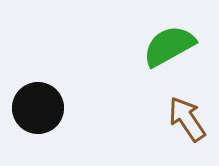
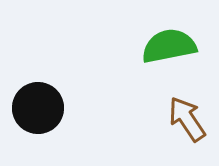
green semicircle: rotated 18 degrees clockwise
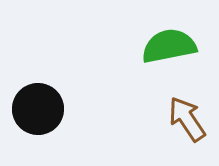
black circle: moved 1 px down
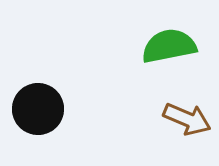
brown arrow: rotated 147 degrees clockwise
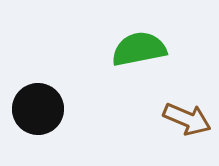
green semicircle: moved 30 px left, 3 px down
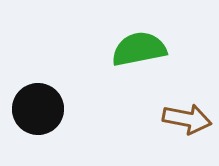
brown arrow: rotated 12 degrees counterclockwise
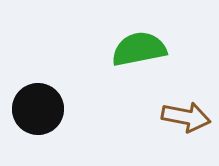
brown arrow: moved 1 px left, 2 px up
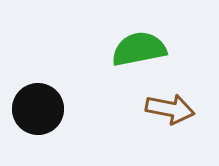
brown arrow: moved 16 px left, 8 px up
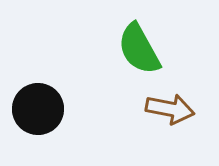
green semicircle: rotated 108 degrees counterclockwise
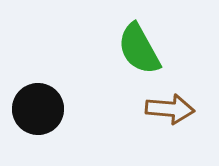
brown arrow: rotated 6 degrees counterclockwise
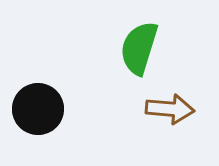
green semicircle: moved 1 px up; rotated 46 degrees clockwise
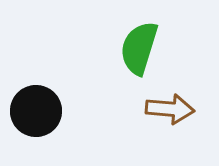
black circle: moved 2 px left, 2 px down
